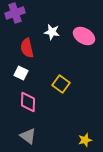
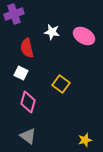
purple cross: moved 1 px left, 1 px down
pink diamond: rotated 15 degrees clockwise
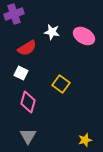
red semicircle: rotated 108 degrees counterclockwise
gray triangle: rotated 24 degrees clockwise
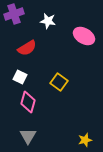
white star: moved 4 px left, 11 px up
white square: moved 1 px left, 4 px down
yellow square: moved 2 px left, 2 px up
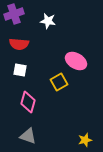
pink ellipse: moved 8 px left, 25 px down
red semicircle: moved 8 px left, 4 px up; rotated 36 degrees clockwise
white square: moved 7 px up; rotated 16 degrees counterclockwise
yellow square: rotated 24 degrees clockwise
gray triangle: rotated 42 degrees counterclockwise
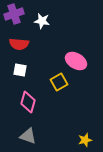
white star: moved 6 px left
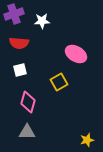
white star: rotated 14 degrees counterclockwise
red semicircle: moved 1 px up
pink ellipse: moved 7 px up
white square: rotated 24 degrees counterclockwise
gray triangle: moved 1 px left, 4 px up; rotated 18 degrees counterclockwise
yellow star: moved 2 px right
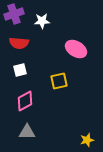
pink ellipse: moved 5 px up
yellow square: moved 1 px up; rotated 18 degrees clockwise
pink diamond: moved 3 px left, 1 px up; rotated 45 degrees clockwise
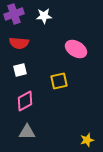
white star: moved 2 px right, 5 px up
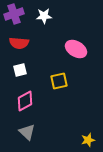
gray triangle: rotated 42 degrees clockwise
yellow star: moved 1 px right
